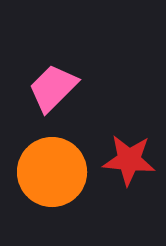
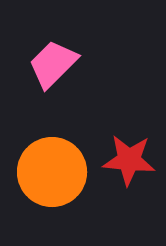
pink trapezoid: moved 24 px up
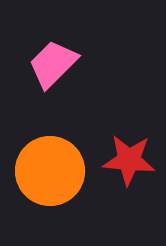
orange circle: moved 2 px left, 1 px up
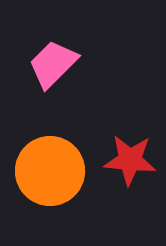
red star: moved 1 px right
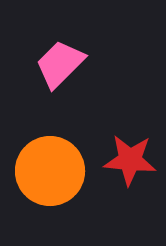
pink trapezoid: moved 7 px right
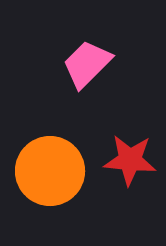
pink trapezoid: moved 27 px right
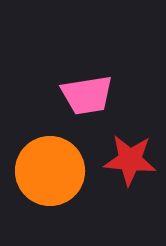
pink trapezoid: moved 31 px down; rotated 144 degrees counterclockwise
